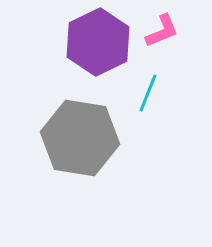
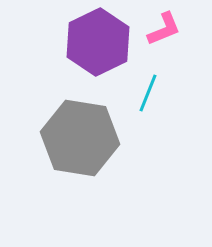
pink L-shape: moved 2 px right, 2 px up
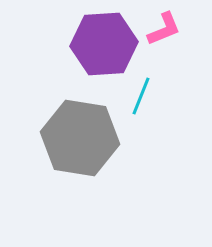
purple hexagon: moved 6 px right, 2 px down; rotated 22 degrees clockwise
cyan line: moved 7 px left, 3 px down
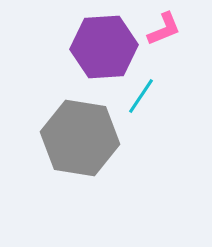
purple hexagon: moved 3 px down
cyan line: rotated 12 degrees clockwise
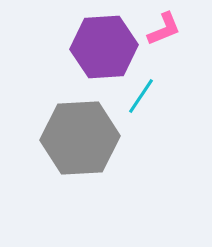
gray hexagon: rotated 12 degrees counterclockwise
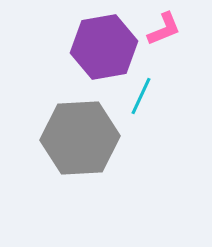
purple hexagon: rotated 6 degrees counterclockwise
cyan line: rotated 9 degrees counterclockwise
